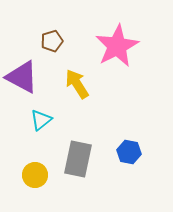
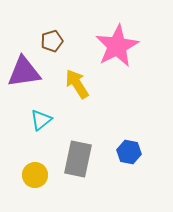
purple triangle: moved 2 px right, 5 px up; rotated 36 degrees counterclockwise
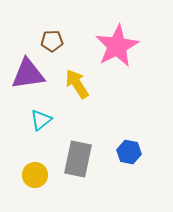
brown pentagon: rotated 15 degrees clockwise
purple triangle: moved 4 px right, 2 px down
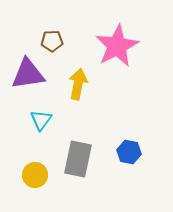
yellow arrow: moved 1 px right; rotated 44 degrees clockwise
cyan triangle: rotated 15 degrees counterclockwise
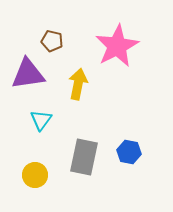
brown pentagon: rotated 15 degrees clockwise
gray rectangle: moved 6 px right, 2 px up
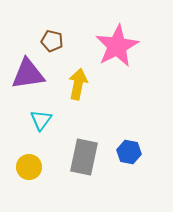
yellow circle: moved 6 px left, 8 px up
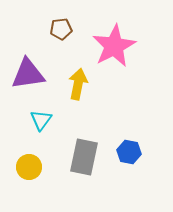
brown pentagon: moved 9 px right, 12 px up; rotated 20 degrees counterclockwise
pink star: moved 3 px left
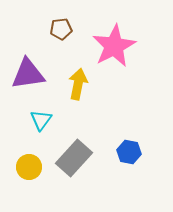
gray rectangle: moved 10 px left, 1 px down; rotated 30 degrees clockwise
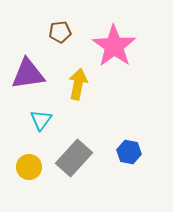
brown pentagon: moved 1 px left, 3 px down
pink star: rotated 9 degrees counterclockwise
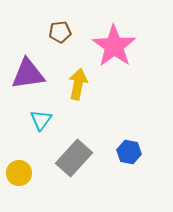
yellow circle: moved 10 px left, 6 px down
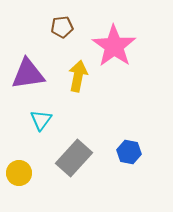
brown pentagon: moved 2 px right, 5 px up
yellow arrow: moved 8 px up
